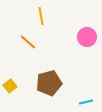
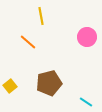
cyan line: rotated 48 degrees clockwise
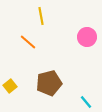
cyan line: rotated 16 degrees clockwise
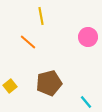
pink circle: moved 1 px right
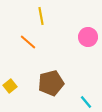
brown pentagon: moved 2 px right
